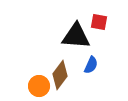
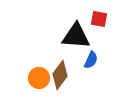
red square: moved 3 px up
blue semicircle: moved 5 px up
orange circle: moved 8 px up
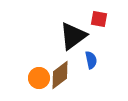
black triangle: moved 3 px left; rotated 40 degrees counterclockwise
blue semicircle: rotated 36 degrees counterclockwise
brown diamond: rotated 16 degrees clockwise
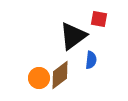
blue semicircle: rotated 18 degrees clockwise
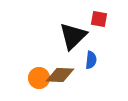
black triangle: rotated 8 degrees counterclockwise
brown diamond: rotated 40 degrees clockwise
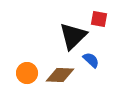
blue semicircle: rotated 54 degrees counterclockwise
orange circle: moved 12 px left, 5 px up
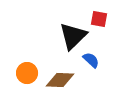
brown diamond: moved 5 px down
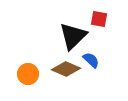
orange circle: moved 1 px right, 1 px down
brown diamond: moved 6 px right, 11 px up; rotated 20 degrees clockwise
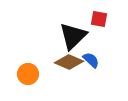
brown diamond: moved 3 px right, 7 px up
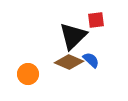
red square: moved 3 px left, 1 px down; rotated 18 degrees counterclockwise
